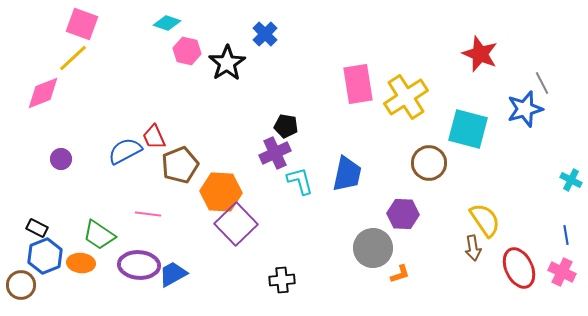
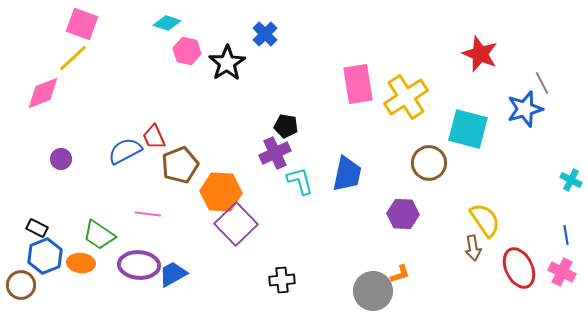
gray circle at (373, 248): moved 43 px down
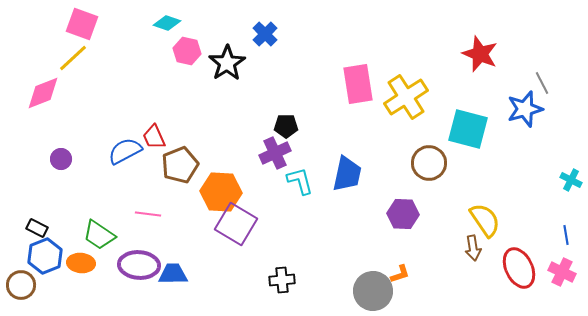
black pentagon at (286, 126): rotated 10 degrees counterclockwise
purple square at (236, 224): rotated 15 degrees counterclockwise
blue trapezoid at (173, 274): rotated 28 degrees clockwise
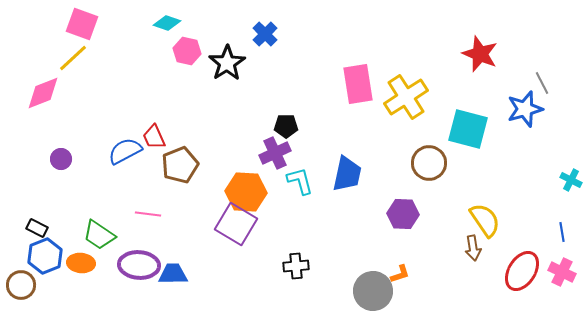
orange hexagon at (221, 192): moved 25 px right
blue line at (566, 235): moved 4 px left, 3 px up
red ellipse at (519, 268): moved 3 px right, 3 px down; rotated 57 degrees clockwise
black cross at (282, 280): moved 14 px right, 14 px up
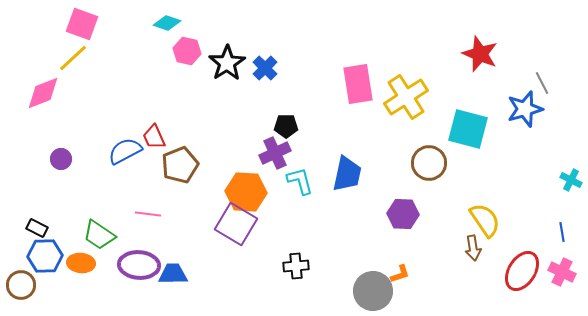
blue cross at (265, 34): moved 34 px down
blue hexagon at (45, 256): rotated 20 degrees clockwise
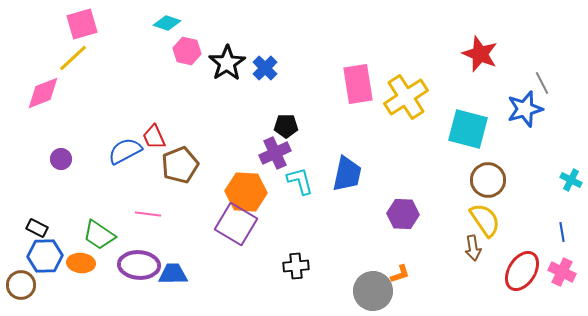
pink square at (82, 24): rotated 36 degrees counterclockwise
brown circle at (429, 163): moved 59 px right, 17 px down
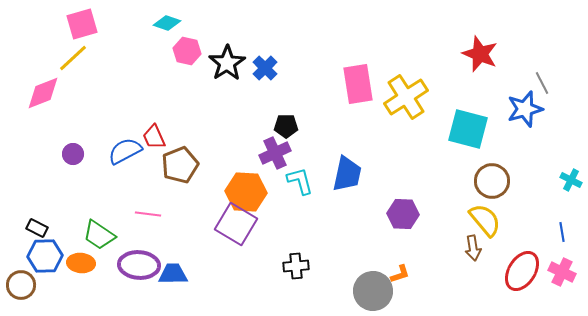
purple circle at (61, 159): moved 12 px right, 5 px up
brown circle at (488, 180): moved 4 px right, 1 px down
yellow semicircle at (485, 220): rotated 6 degrees counterclockwise
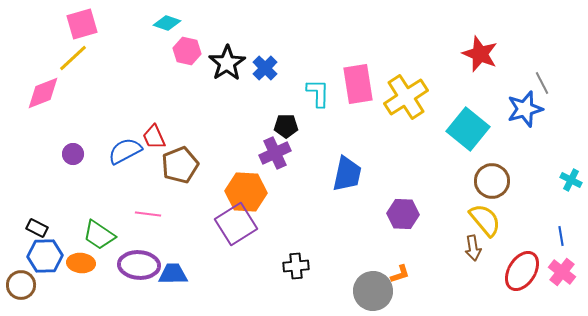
cyan square at (468, 129): rotated 24 degrees clockwise
cyan L-shape at (300, 181): moved 18 px right, 88 px up; rotated 16 degrees clockwise
purple square at (236, 224): rotated 27 degrees clockwise
blue line at (562, 232): moved 1 px left, 4 px down
pink cross at (562, 272): rotated 12 degrees clockwise
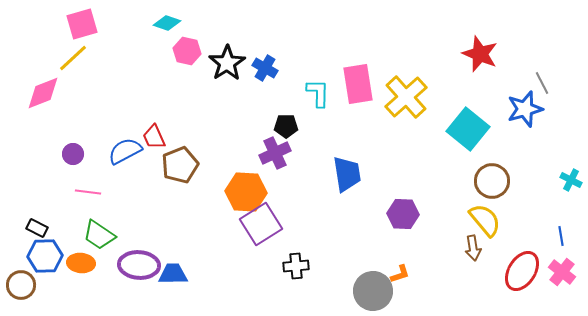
blue cross at (265, 68): rotated 15 degrees counterclockwise
yellow cross at (406, 97): rotated 9 degrees counterclockwise
blue trapezoid at (347, 174): rotated 21 degrees counterclockwise
pink line at (148, 214): moved 60 px left, 22 px up
purple square at (236, 224): moved 25 px right
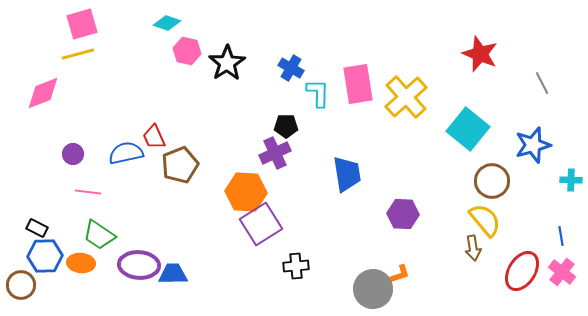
yellow line at (73, 58): moved 5 px right, 4 px up; rotated 28 degrees clockwise
blue cross at (265, 68): moved 26 px right
blue star at (525, 109): moved 8 px right, 36 px down
blue semicircle at (125, 151): moved 1 px right, 2 px down; rotated 16 degrees clockwise
cyan cross at (571, 180): rotated 25 degrees counterclockwise
gray circle at (373, 291): moved 2 px up
